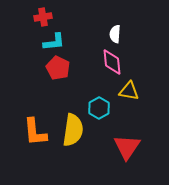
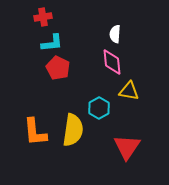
cyan L-shape: moved 2 px left, 1 px down
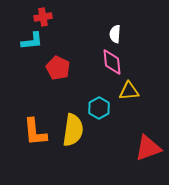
cyan L-shape: moved 20 px left, 2 px up
yellow triangle: rotated 15 degrees counterclockwise
red triangle: moved 21 px right, 1 px down; rotated 36 degrees clockwise
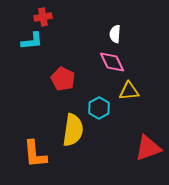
pink diamond: rotated 20 degrees counterclockwise
red pentagon: moved 5 px right, 11 px down
orange L-shape: moved 22 px down
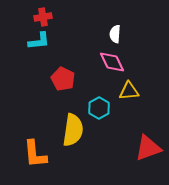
cyan L-shape: moved 7 px right
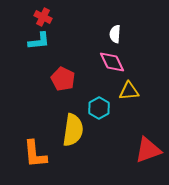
red cross: rotated 36 degrees clockwise
red triangle: moved 2 px down
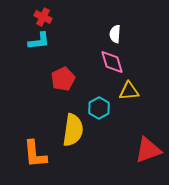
pink diamond: rotated 8 degrees clockwise
red pentagon: rotated 20 degrees clockwise
